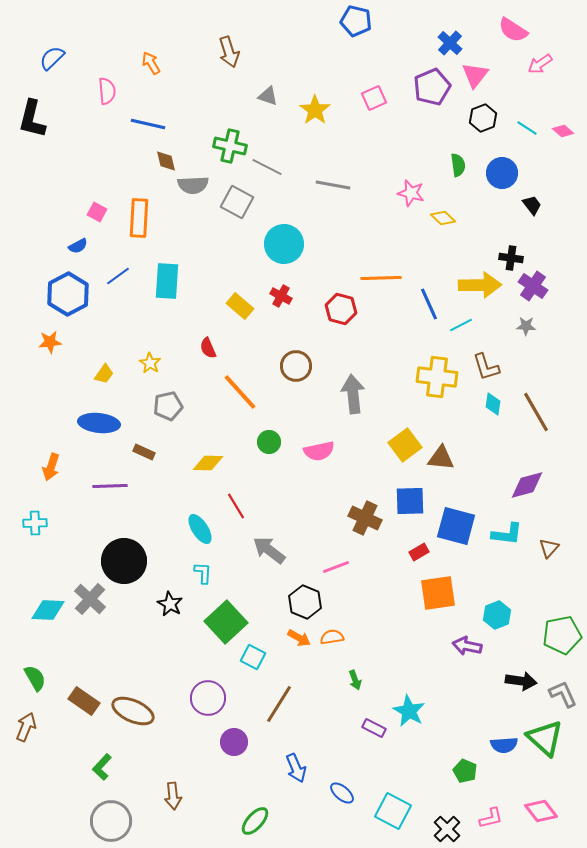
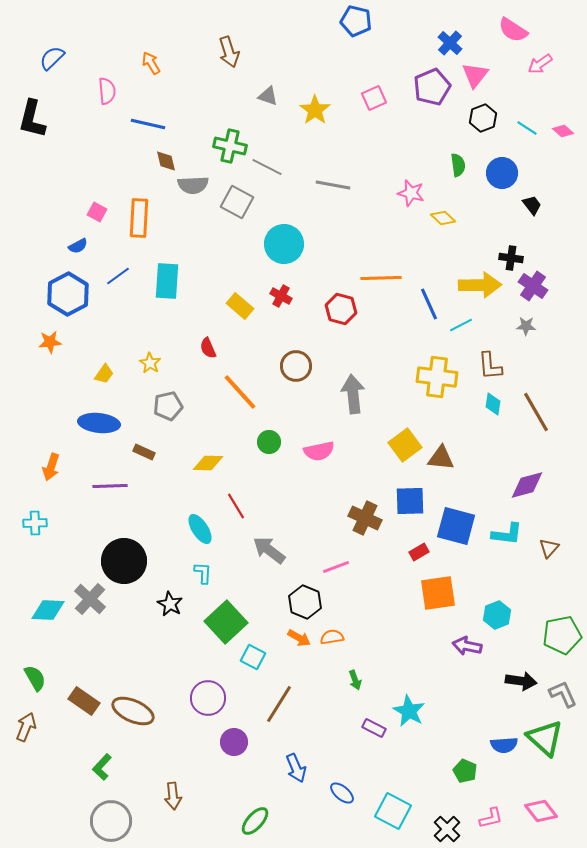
brown L-shape at (486, 367): moved 4 px right, 1 px up; rotated 12 degrees clockwise
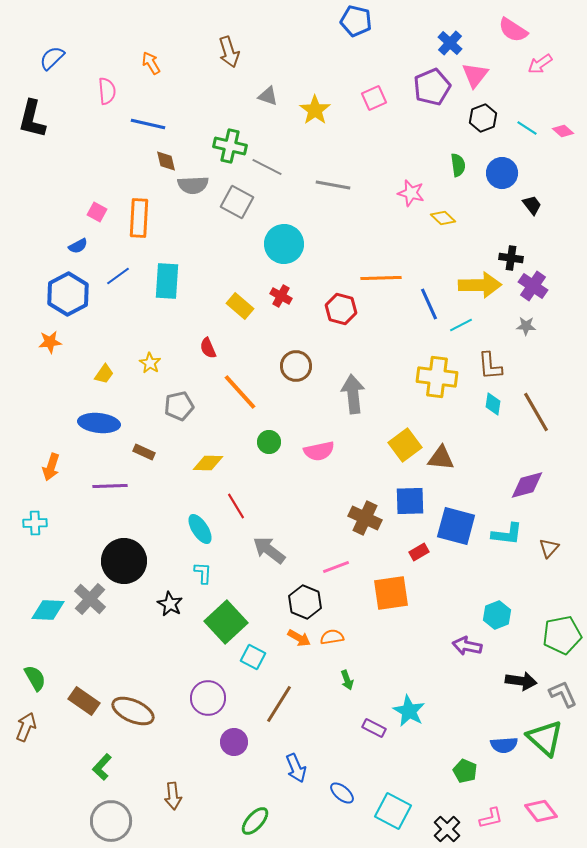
gray pentagon at (168, 406): moved 11 px right
orange square at (438, 593): moved 47 px left
green arrow at (355, 680): moved 8 px left
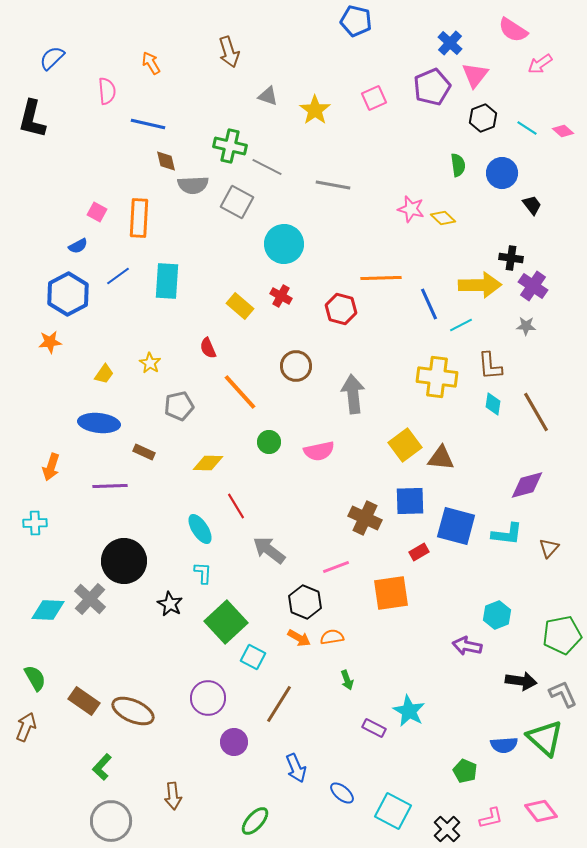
pink star at (411, 193): moved 16 px down
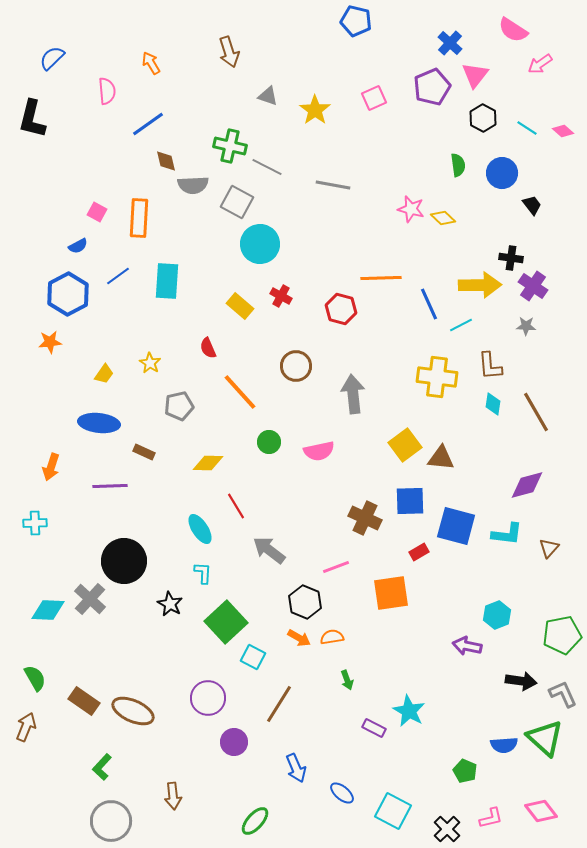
black hexagon at (483, 118): rotated 12 degrees counterclockwise
blue line at (148, 124): rotated 48 degrees counterclockwise
cyan circle at (284, 244): moved 24 px left
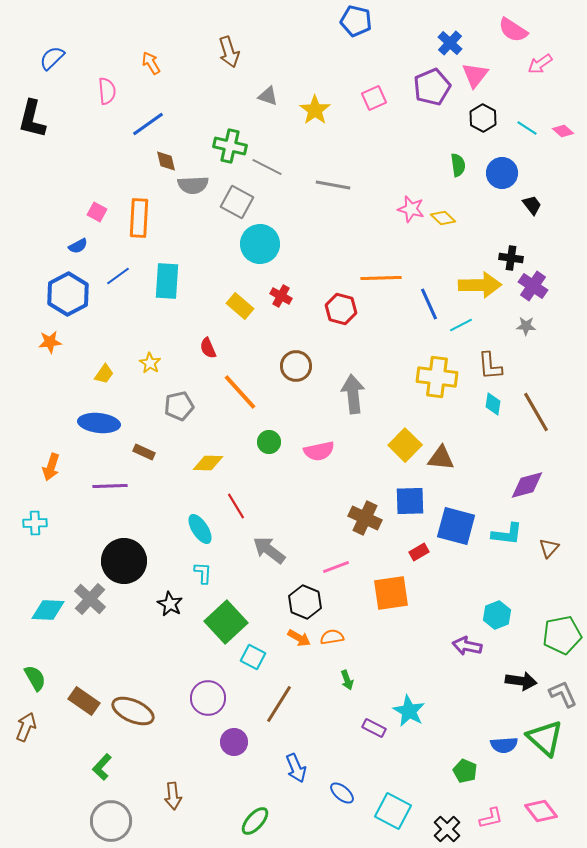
yellow square at (405, 445): rotated 8 degrees counterclockwise
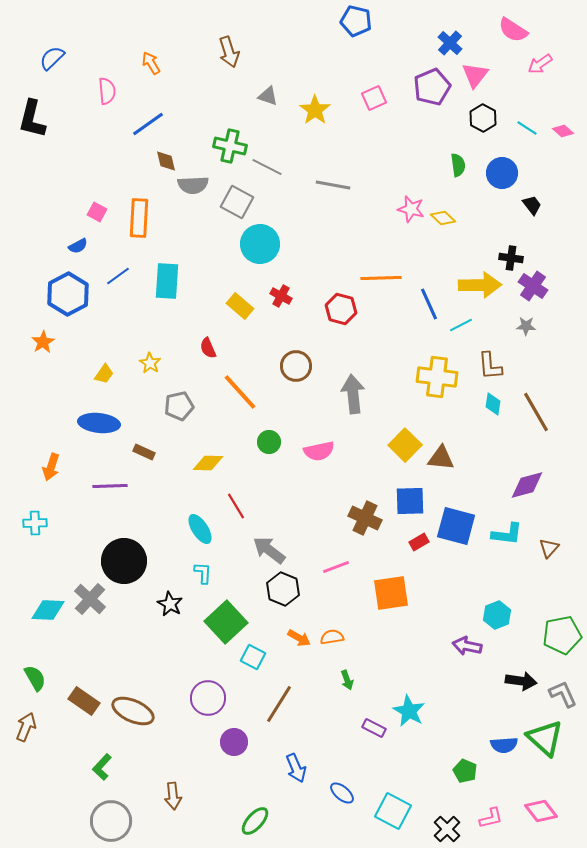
orange star at (50, 342): moved 7 px left; rotated 25 degrees counterclockwise
red rectangle at (419, 552): moved 10 px up
black hexagon at (305, 602): moved 22 px left, 13 px up
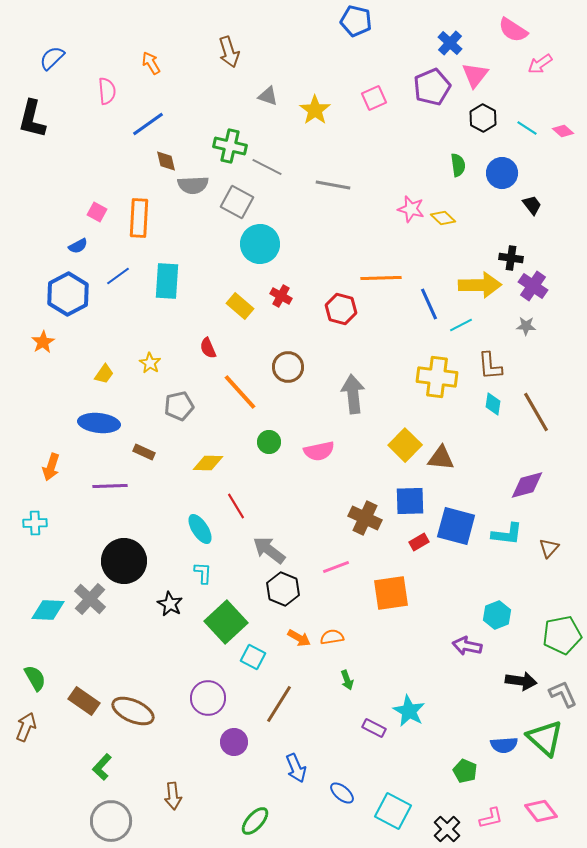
brown circle at (296, 366): moved 8 px left, 1 px down
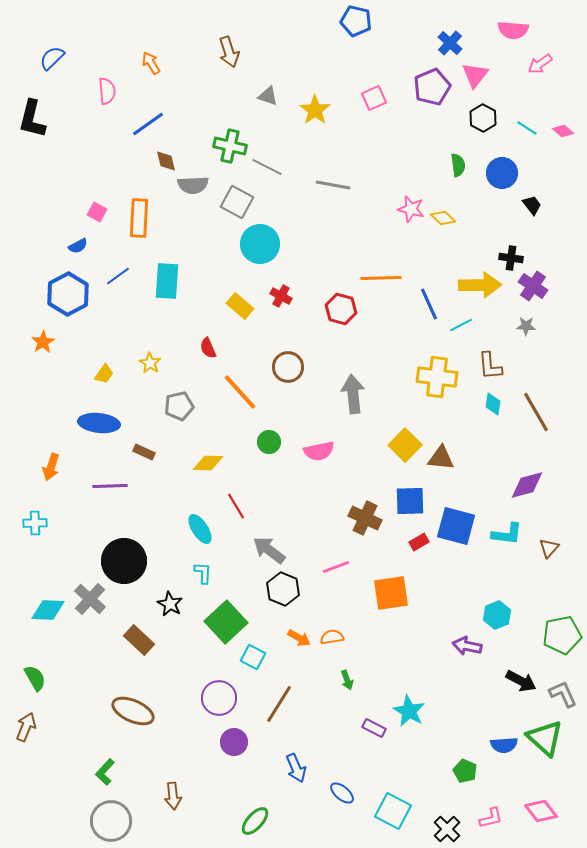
pink semicircle at (513, 30): rotated 28 degrees counterclockwise
black arrow at (521, 681): rotated 20 degrees clockwise
purple circle at (208, 698): moved 11 px right
brown rectangle at (84, 701): moved 55 px right, 61 px up; rotated 8 degrees clockwise
green L-shape at (102, 767): moved 3 px right, 5 px down
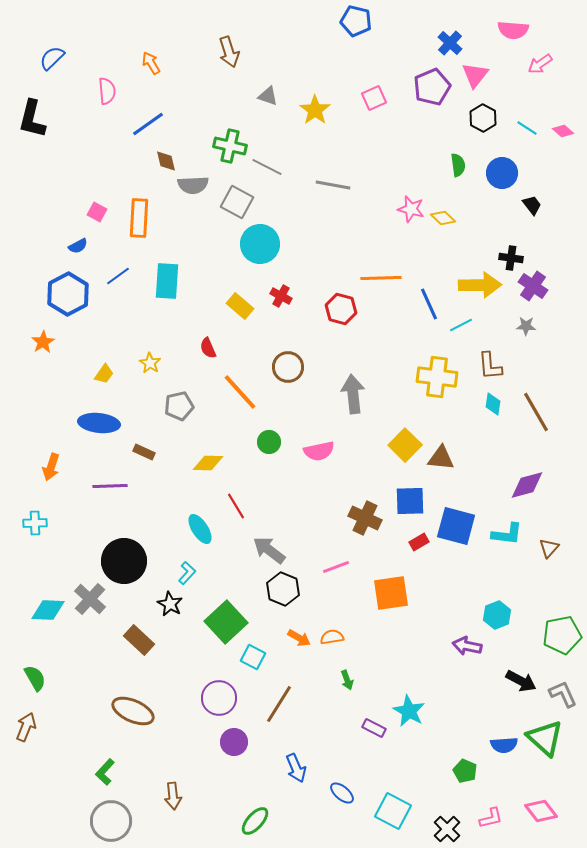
cyan L-shape at (203, 573): moved 16 px left; rotated 40 degrees clockwise
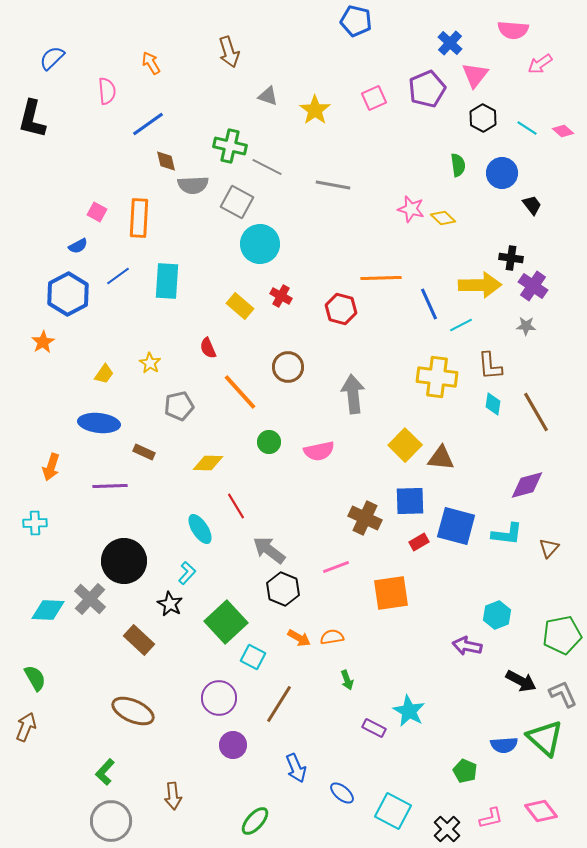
purple pentagon at (432, 87): moved 5 px left, 2 px down
purple circle at (234, 742): moved 1 px left, 3 px down
